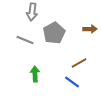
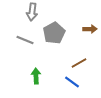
green arrow: moved 1 px right, 2 px down
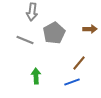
brown line: rotated 21 degrees counterclockwise
blue line: rotated 56 degrees counterclockwise
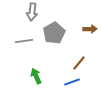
gray line: moved 1 px left, 1 px down; rotated 30 degrees counterclockwise
green arrow: rotated 21 degrees counterclockwise
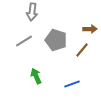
gray pentagon: moved 2 px right, 7 px down; rotated 25 degrees counterclockwise
gray line: rotated 24 degrees counterclockwise
brown line: moved 3 px right, 13 px up
blue line: moved 2 px down
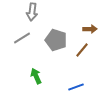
gray line: moved 2 px left, 3 px up
blue line: moved 4 px right, 3 px down
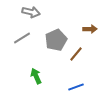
gray arrow: moved 1 px left; rotated 84 degrees counterclockwise
gray pentagon: rotated 30 degrees clockwise
brown line: moved 6 px left, 4 px down
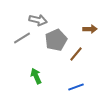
gray arrow: moved 7 px right, 8 px down
